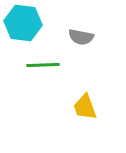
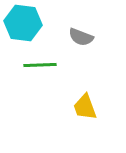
gray semicircle: rotated 10 degrees clockwise
green line: moved 3 px left
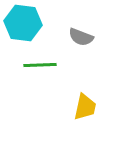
yellow trapezoid: rotated 148 degrees counterclockwise
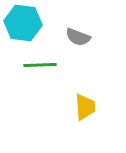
gray semicircle: moved 3 px left
yellow trapezoid: rotated 16 degrees counterclockwise
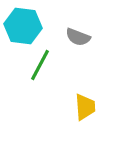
cyan hexagon: moved 3 px down
green line: rotated 60 degrees counterclockwise
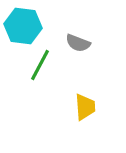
gray semicircle: moved 6 px down
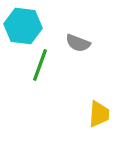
green line: rotated 8 degrees counterclockwise
yellow trapezoid: moved 14 px right, 7 px down; rotated 8 degrees clockwise
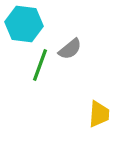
cyan hexagon: moved 1 px right, 2 px up
gray semicircle: moved 8 px left, 6 px down; rotated 60 degrees counterclockwise
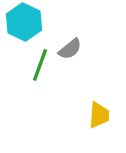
cyan hexagon: moved 2 px up; rotated 18 degrees clockwise
yellow trapezoid: moved 1 px down
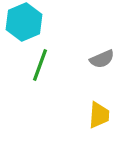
cyan hexagon: rotated 12 degrees clockwise
gray semicircle: moved 32 px right, 10 px down; rotated 15 degrees clockwise
